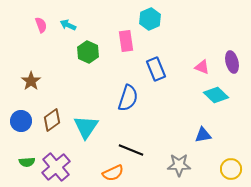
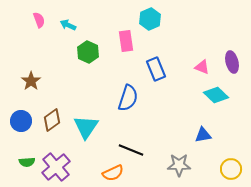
pink semicircle: moved 2 px left, 5 px up
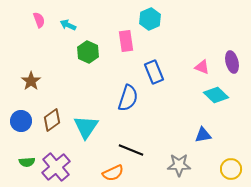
blue rectangle: moved 2 px left, 3 px down
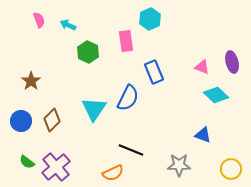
blue semicircle: rotated 8 degrees clockwise
brown diamond: rotated 10 degrees counterclockwise
cyan triangle: moved 8 px right, 18 px up
blue triangle: rotated 30 degrees clockwise
green semicircle: rotated 42 degrees clockwise
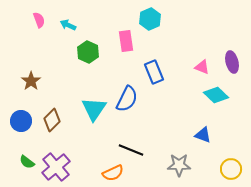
blue semicircle: moved 1 px left, 1 px down
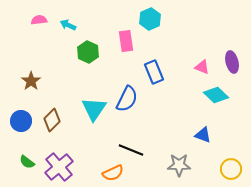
pink semicircle: rotated 77 degrees counterclockwise
purple cross: moved 3 px right
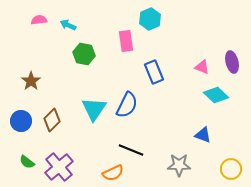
green hexagon: moved 4 px left, 2 px down; rotated 15 degrees counterclockwise
blue semicircle: moved 6 px down
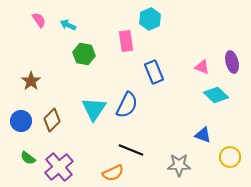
pink semicircle: rotated 63 degrees clockwise
green semicircle: moved 1 px right, 4 px up
yellow circle: moved 1 px left, 12 px up
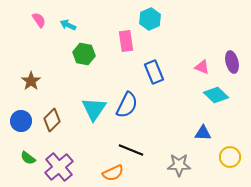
blue triangle: moved 2 px up; rotated 18 degrees counterclockwise
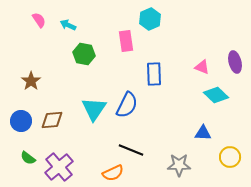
purple ellipse: moved 3 px right
blue rectangle: moved 2 px down; rotated 20 degrees clockwise
brown diamond: rotated 40 degrees clockwise
